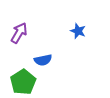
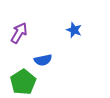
blue star: moved 4 px left, 1 px up
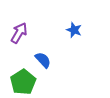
blue semicircle: rotated 120 degrees counterclockwise
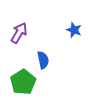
blue semicircle: rotated 30 degrees clockwise
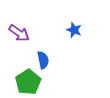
purple arrow: rotated 95 degrees clockwise
green pentagon: moved 5 px right
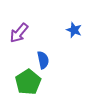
purple arrow: rotated 95 degrees clockwise
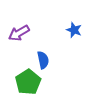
purple arrow: rotated 20 degrees clockwise
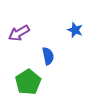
blue star: moved 1 px right
blue semicircle: moved 5 px right, 4 px up
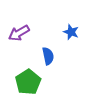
blue star: moved 4 px left, 2 px down
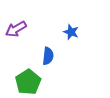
purple arrow: moved 3 px left, 4 px up
blue semicircle: rotated 18 degrees clockwise
